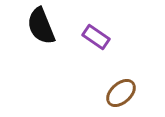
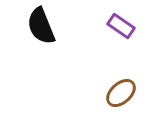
purple rectangle: moved 25 px right, 11 px up
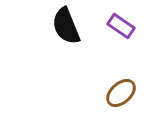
black semicircle: moved 25 px right
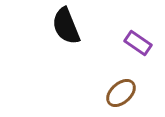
purple rectangle: moved 17 px right, 17 px down
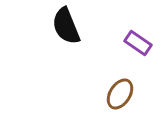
brown ellipse: moved 1 px left, 1 px down; rotated 16 degrees counterclockwise
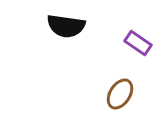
black semicircle: rotated 60 degrees counterclockwise
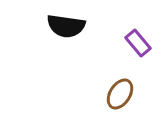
purple rectangle: rotated 16 degrees clockwise
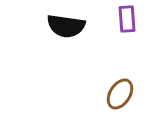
purple rectangle: moved 11 px left, 24 px up; rotated 36 degrees clockwise
